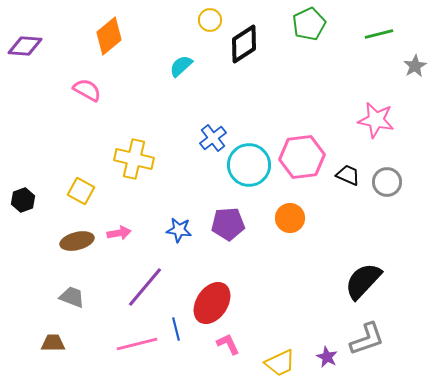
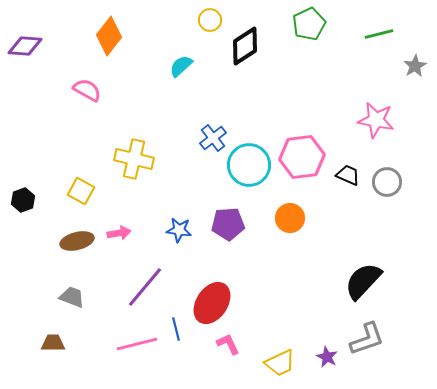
orange diamond: rotated 12 degrees counterclockwise
black diamond: moved 1 px right, 2 px down
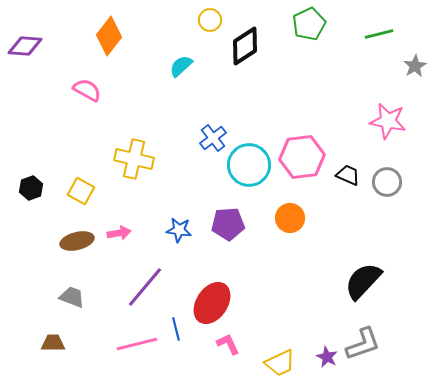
pink star: moved 12 px right, 1 px down
black hexagon: moved 8 px right, 12 px up
gray L-shape: moved 4 px left, 5 px down
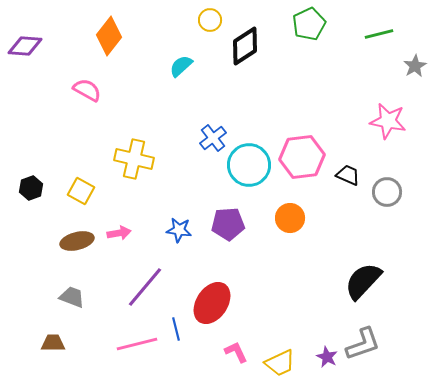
gray circle: moved 10 px down
pink L-shape: moved 8 px right, 8 px down
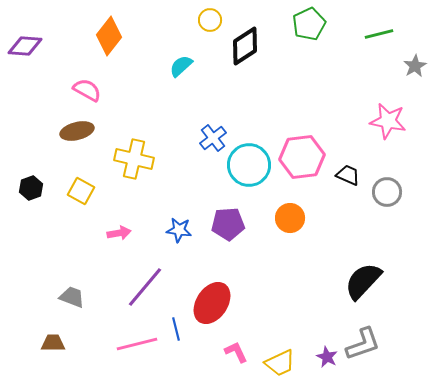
brown ellipse: moved 110 px up
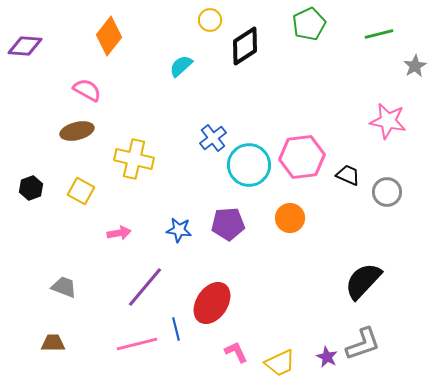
gray trapezoid: moved 8 px left, 10 px up
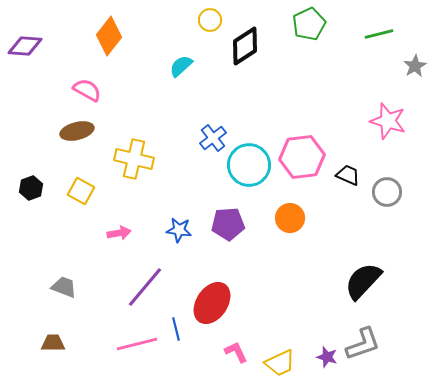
pink star: rotated 6 degrees clockwise
purple star: rotated 10 degrees counterclockwise
